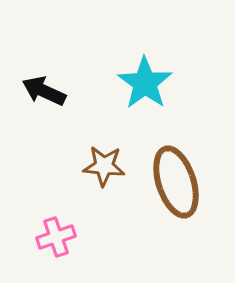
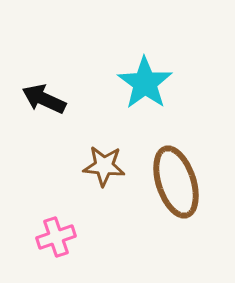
black arrow: moved 8 px down
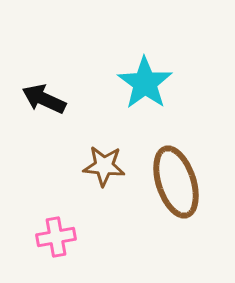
pink cross: rotated 9 degrees clockwise
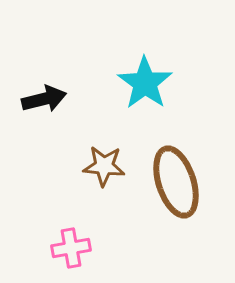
black arrow: rotated 141 degrees clockwise
pink cross: moved 15 px right, 11 px down
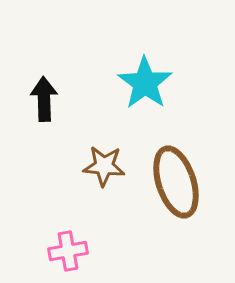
black arrow: rotated 78 degrees counterclockwise
pink cross: moved 3 px left, 3 px down
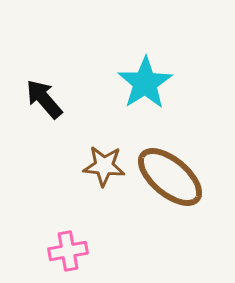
cyan star: rotated 4 degrees clockwise
black arrow: rotated 39 degrees counterclockwise
brown ellipse: moved 6 px left, 5 px up; rotated 32 degrees counterclockwise
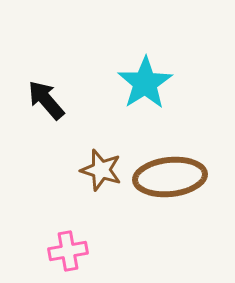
black arrow: moved 2 px right, 1 px down
brown star: moved 3 px left, 4 px down; rotated 12 degrees clockwise
brown ellipse: rotated 46 degrees counterclockwise
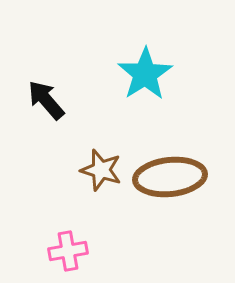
cyan star: moved 9 px up
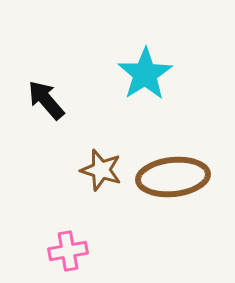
brown ellipse: moved 3 px right
